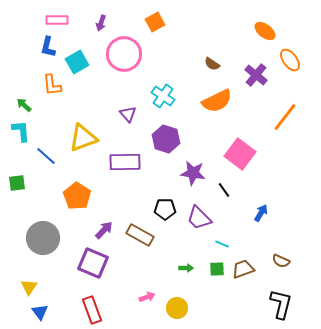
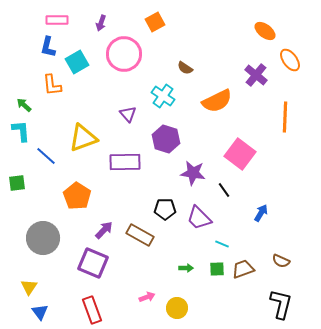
brown semicircle at (212, 64): moved 27 px left, 4 px down
orange line at (285, 117): rotated 36 degrees counterclockwise
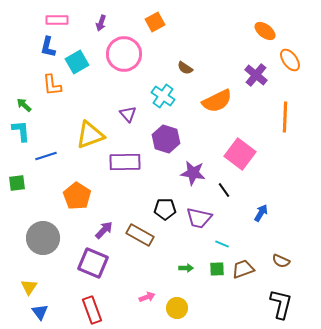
yellow triangle at (83, 138): moved 7 px right, 3 px up
blue line at (46, 156): rotated 60 degrees counterclockwise
purple trapezoid at (199, 218): rotated 32 degrees counterclockwise
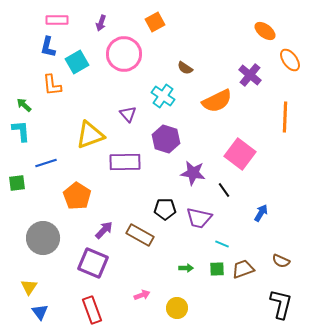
purple cross at (256, 75): moved 6 px left
blue line at (46, 156): moved 7 px down
pink arrow at (147, 297): moved 5 px left, 2 px up
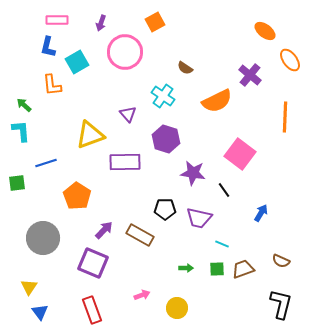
pink circle at (124, 54): moved 1 px right, 2 px up
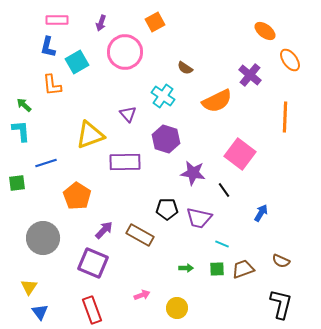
black pentagon at (165, 209): moved 2 px right
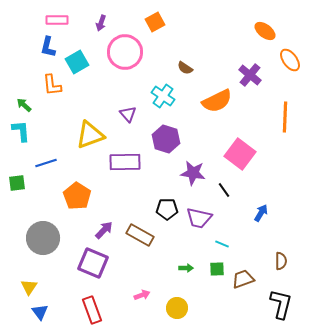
brown semicircle at (281, 261): rotated 114 degrees counterclockwise
brown trapezoid at (243, 269): moved 10 px down
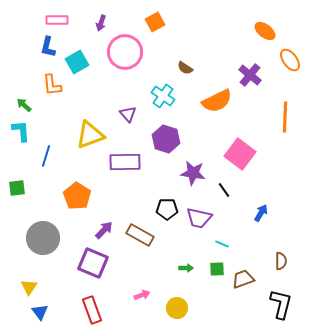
blue line at (46, 163): moved 7 px up; rotated 55 degrees counterclockwise
green square at (17, 183): moved 5 px down
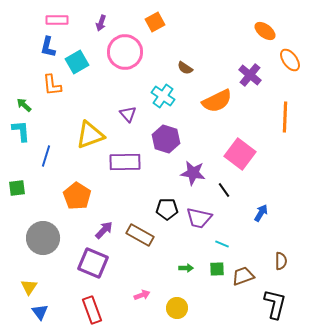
brown trapezoid at (243, 279): moved 3 px up
black L-shape at (281, 304): moved 6 px left
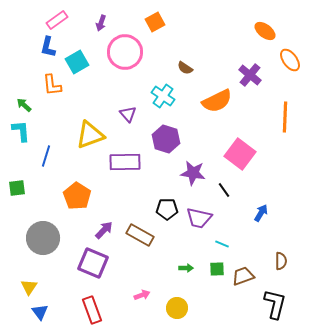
pink rectangle at (57, 20): rotated 35 degrees counterclockwise
